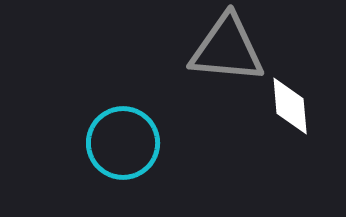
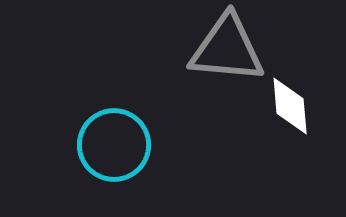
cyan circle: moved 9 px left, 2 px down
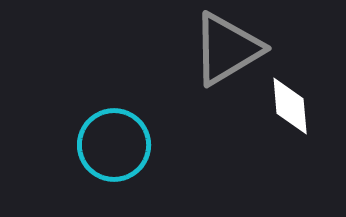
gray triangle: rotated 36 degrees counterclockwise
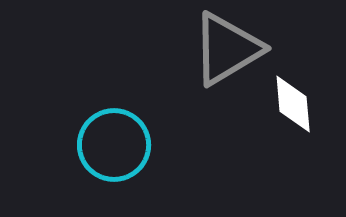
white diamond: moved 3 px right, 2 px up
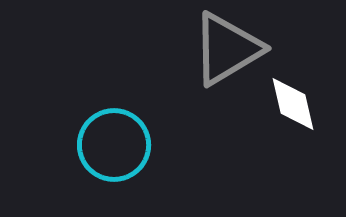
white diamond: rotated 8 degrees counterclockwise
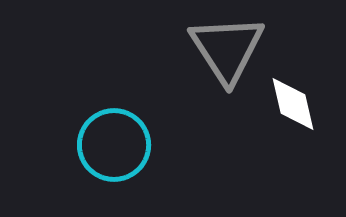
gray triangle: rotated 32 degrees counterclockwise
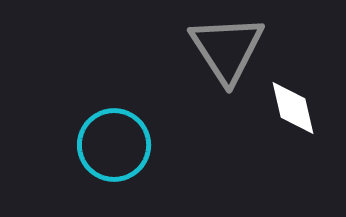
white diamond: moved 4 px down
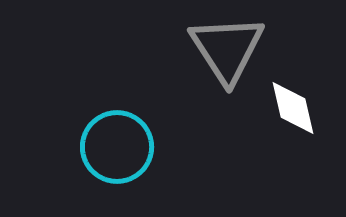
cyan circle: moved 3 px right, 2 px down
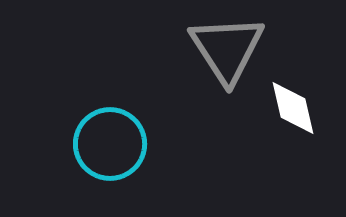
cyan circle: moved 7 px left, 3 px up
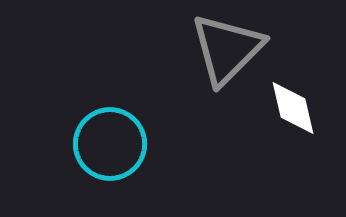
gray triangle: rotated 18 degrees clockwise
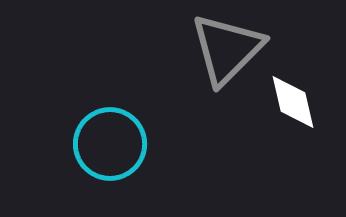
white diamond: moved 6 px up
